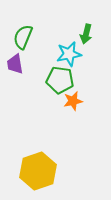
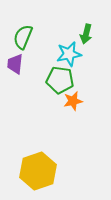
purple trapezoid: rotated 15 degrees clockwise
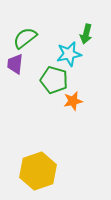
green semicircle: moved 2 px right, 1 px down; rotated 30 degrees clockwise
green pentagon: moved 6 px left; rotated 8 degrees clockwise
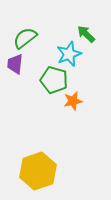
green arrow: rotated 120 degrees clockwise
cyan star: rotated 10 degrees counterclockwise
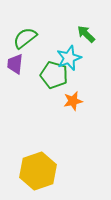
cyan star: moved 4 px down
green pentagon: moved 5 px up
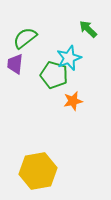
green arrow: moved 2 px right, 5 px up
yellow hexagon: rotated 9 degrees clockwise
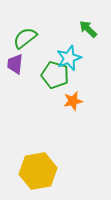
green pentagon: moved 1 px right
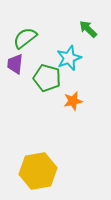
green pentagon: moved 8 px left, 3 px down
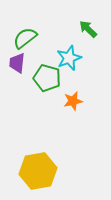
purple trapezoid: moved 2 px right, 1 px up
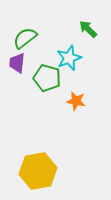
orange star: moved 3 px right; rotated 24 degrees clockwise
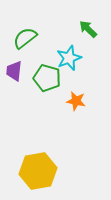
purple trapezoid: moved 3 px left, 8 px down
